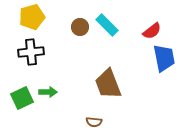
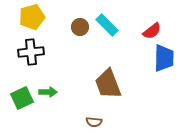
blue trapezoid: rotated 12 degrees clockwise
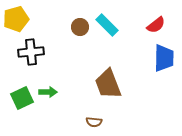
yellow pentagon: moved 16 px left, 2 px down
red semicircle: moved 4 px right, 6 px up
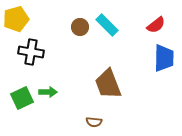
black cross: rotated 15 degrees clockwise
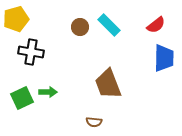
cyan rectangle: moved 2 px right
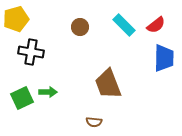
cyan rectangle: moved 15 px right
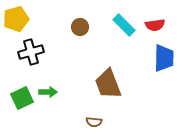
red semicircle: moved 1 px left; rotated 30 degrees clockwise
black cross: rotated 25 degrees counterclockwise
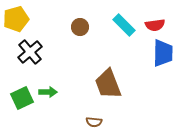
black cross: moved 1 px left; rotated 25 degrees counterclockwise
blue trapezoid: moved 1 px left, 5 px up
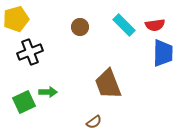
black cross: rotated 20 degrees clockwise
green square: moved 2 px right, 4 px down
brown semicircle: rotated 42 degrees counterclockwise
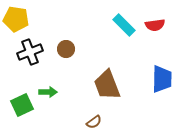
yellow pentagon: rotated 25 degrees clockwise
brown circle: moved 14 px left, 22 px down
blue trapezoid: moved 1 px left, 26 px down
brown trapezoid: moved 1 px left, 1 px down
green square: moved 2 px left, 3 px down
